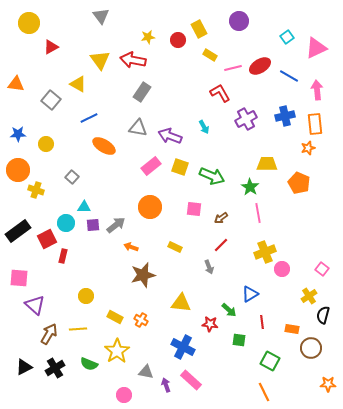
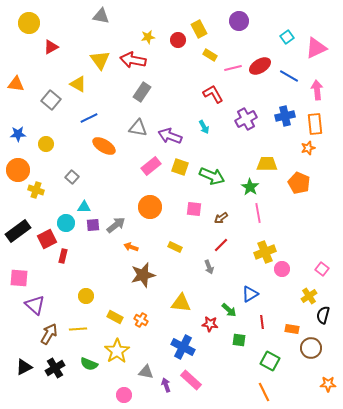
gray triangle at (101, 16): rotated 42 degrees counterclockwise
red L-shape at (220, 93): moved 7 px left, 1 px down
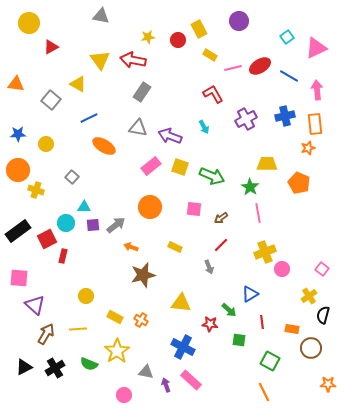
brown arrow at (49, 334): moved 3 px left
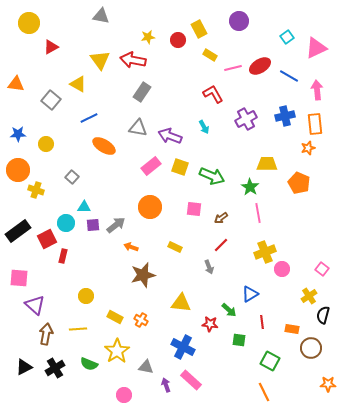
brown arrow at (46, 334): rotated 20 degrees counterclockwise
gray triangle at (146, 372): moved 5 px up
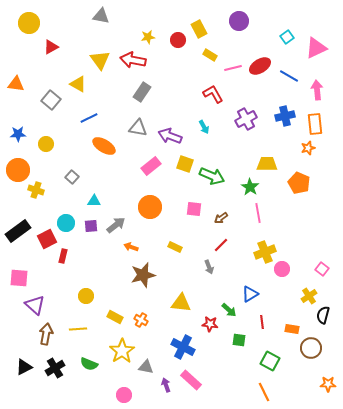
yellow square at (180, 167): moved 5 px right, 3 px up
cyan triangle at (84, 207): moved 10 px right, 6 px up
purple square at (93, 225): moved 2 px left, 1 px down
yellow star at (117, 351): moved 5 px right
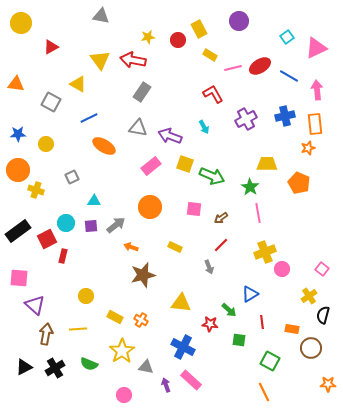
yellow circle at (29, 23): moved 8 px left
gray square at (51, 100): moved 2 px down; rotated 12 degrees counterclockwise
gray square at (72, 177): rotated 24 degrees clockwise
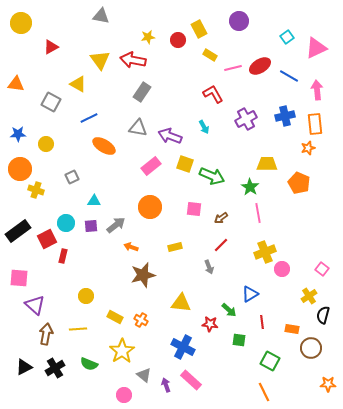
orange circle at (18, 170): moved 2 px right, 1 px up
yellow rectangle at (175, 247): rotated 40 degrees counterclockwise
gray triangle at (146, 367): moved 2 px left, 8 px down; rotated 28 degrees clockwise
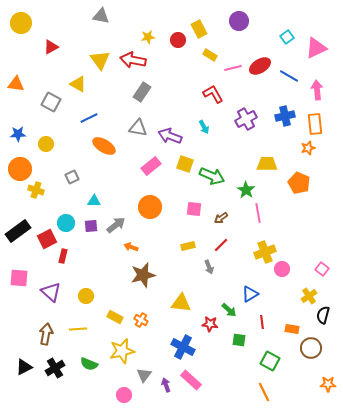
green star at (250, 187): moved 4 px left, 3 px down
yellow rectangle at (175, 247): moved 13 px right, 1 px up
purple triangle at (35, 305): moved 16 px right, 13 px up
yellow star at (122, 351): rotated 20 degrees clockwise
gray triangle at (144, 375): rotated 28 degrees clockwise
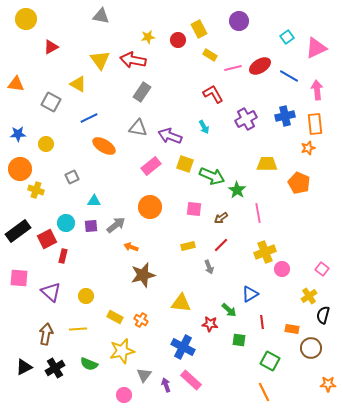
yellow circle at (21, 23): moved 5 px right, 4 px up
green star at (246, 190): moved 9 px left
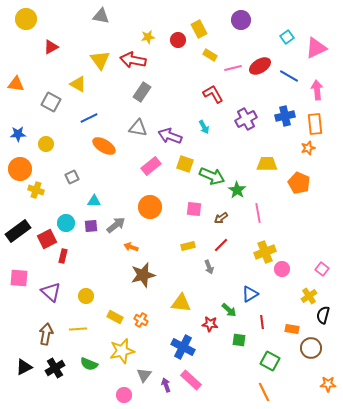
purple circle at (239, 21): moved 2 px right, 1 px up
